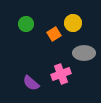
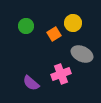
green circle: moved 2 px down
gray ellipse: moved 2 px left, 1 px down; rotated 25 degrees clockwise
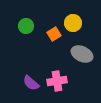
pink cross: moved 4 px left, 7 px down; rotated 12 degrees clockwise
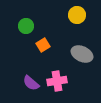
yellow circle: moved 4 px right, 8 px up
orange square: moved 11 px left, 11 px down
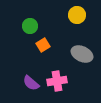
green circle: moved 4 px right
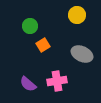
purple semicircle: moved 3 px left, 1 px down
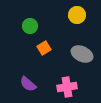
orange square: moved 1 px right, 3 px down
pink cross: moved 10 px right, 6 px down
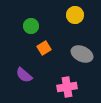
yellow circle: moved 2 px left
green circle: moved 1 px right
purple semicircle: moved 4 px left, 9 px up
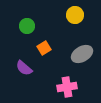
green circle: moved 4 px left
gray ellipse: rotated 55 degrees counterclockwise
purple semicircle: moved 7 px up
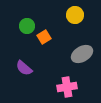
orange square: moved 11 px up
